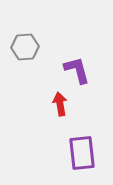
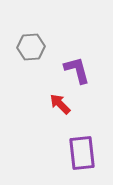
gray hexagon: moved 6 px right
red arrow: rotated 35 degrees counterclockwise
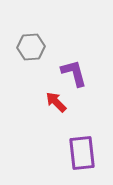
purple L-shape: moved 3 px left, 3 px down
red arrow: moved 4 px left, 2 px up
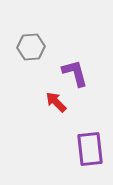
purple L-shape: moved 1 px right
purple rectangle: moved 8 px right, 4 px up
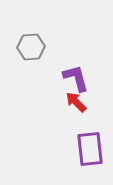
purple L-shape: moved 1 px right, 5 px down
red arrow: moved 20 px right
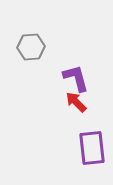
purple rectangle: moved 2 px right, 1 px up
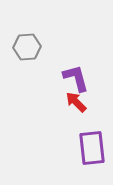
gray hexagon: moved 4 px left
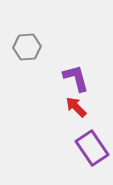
red arrow: moved 5 px down
purple rectangle: rotated 28 degrees counterclockwise
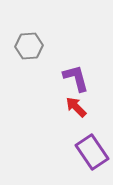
gray hexagon: moved 2 px right, 1 px up
purple rectangle: moved 4 px down
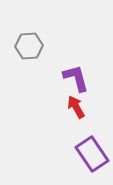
red arrow: rotated 15 degrees clockwise
purple rectangle: moved 2 px down
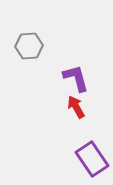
purple rectangle: moved 5 px down
